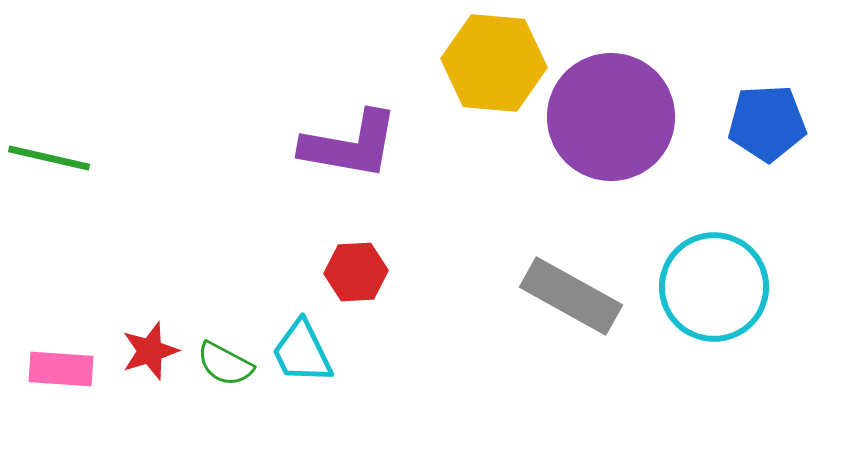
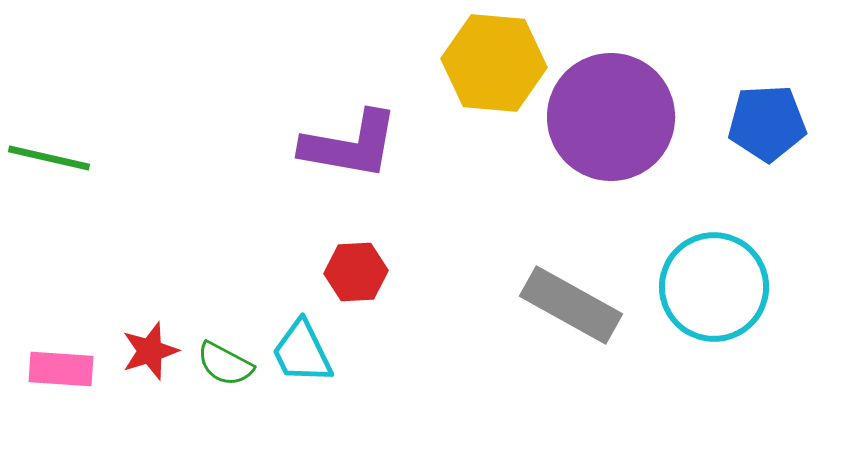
gray rectangle: moved 9 px down
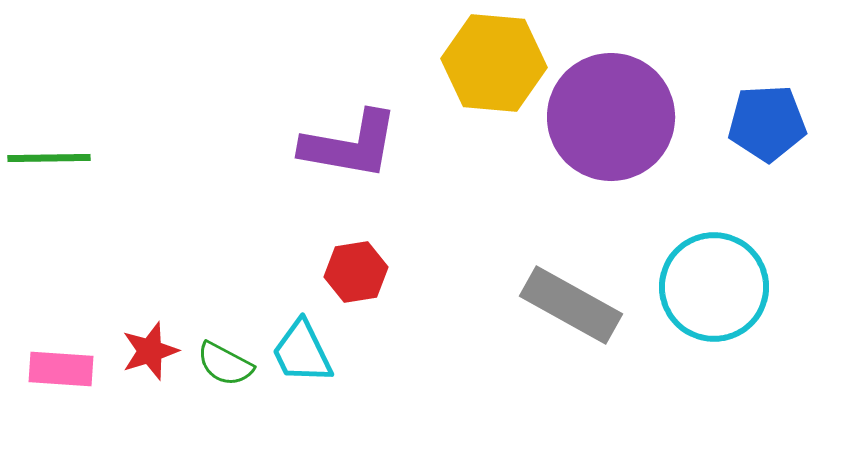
green line: rotated 14 degrees counterclockwise
red hexagon: rotated 6 degrees counterclockwise
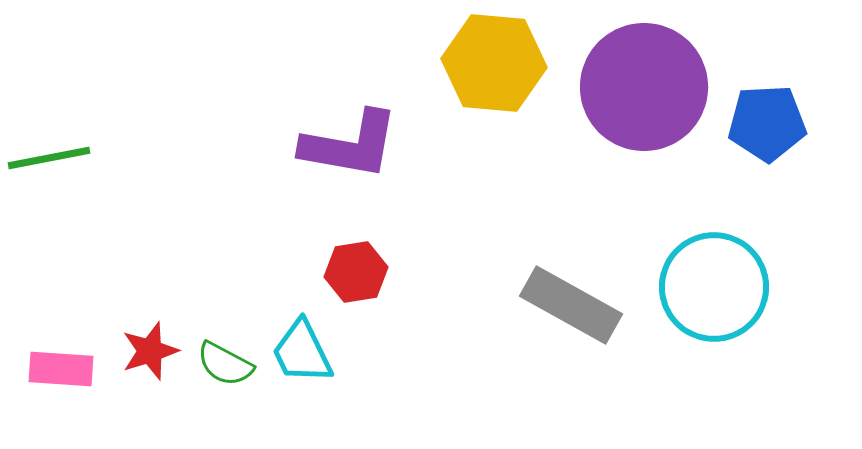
purple circle: moved 33 px right, 30 px up
green line: rotated 10 degrees counterclockwise
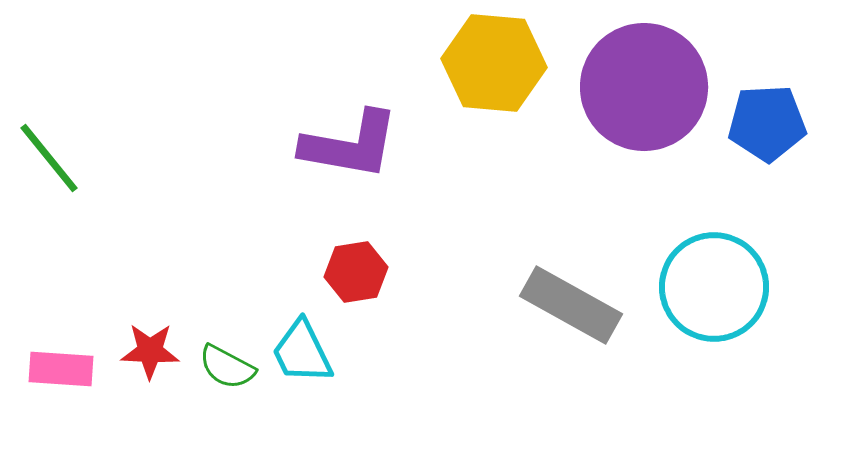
green line: rotated 62 degrees clockwise
red star: rotated 20 degrees clockwise
green semicircle: moved 2 px right, 3 px down
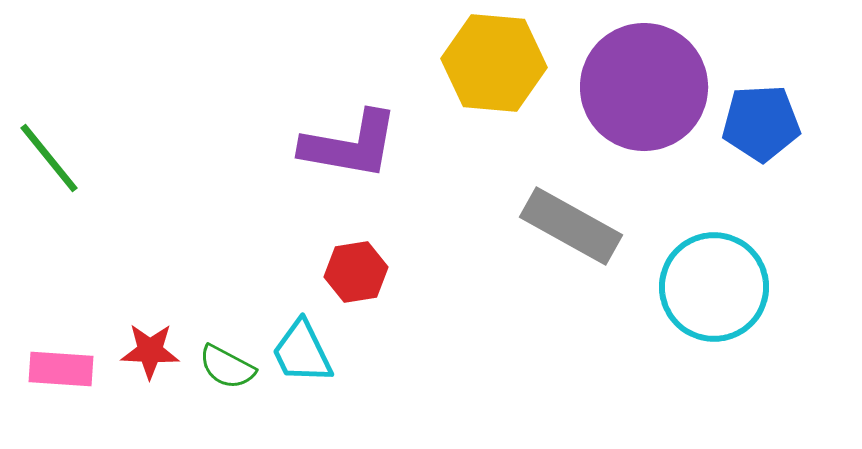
blue pentagon: moved 6 px left
gray rectangle: moved 79 px up
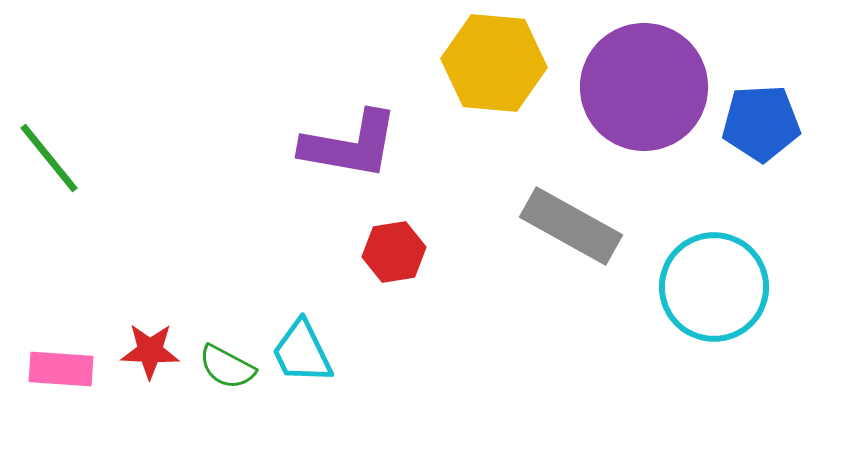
red hexagon: moved 38 px right, 20 px up
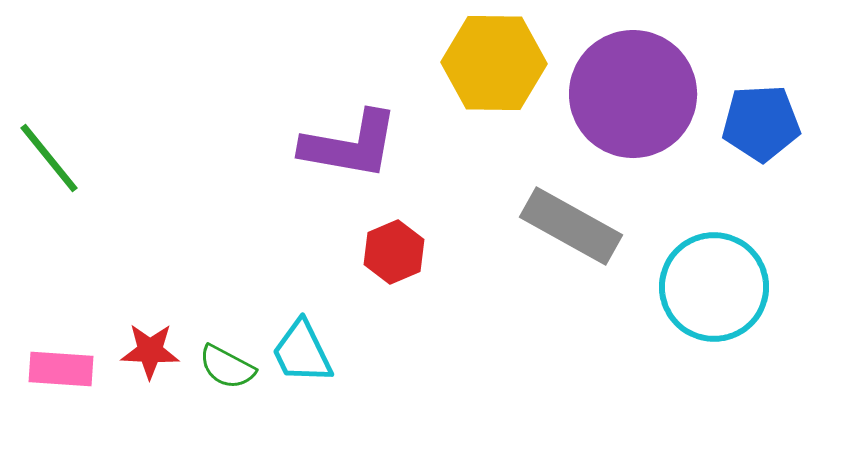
yellow hexagon: rotated 4 degrees counterclockwise
purple circle: moved 11 px left, 7 px down
red hexagon: rotated 14 degrees counterclockwise
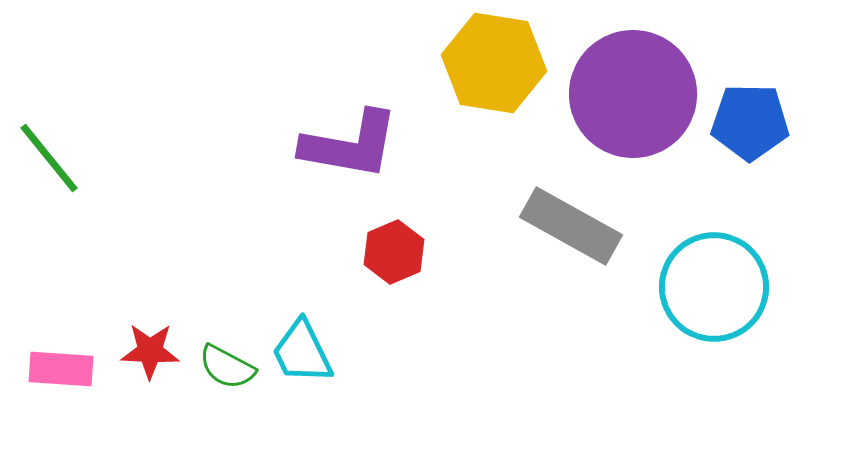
yellow hexagon: rotated 8 degrees clockwise
blue pentagon: moved 11 px left, 1 px up; rotated 4 degrees clockwise
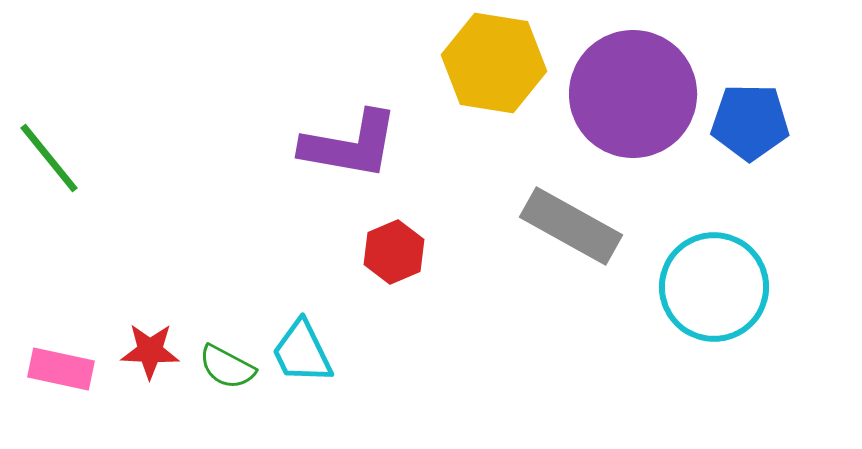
pink rectangle: rotated 8 degrees clockwise
